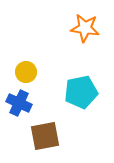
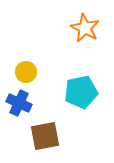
orange star: rotated 20 degrees clockwise
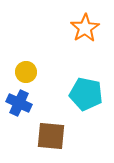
orange star: rotated 12 degrees clockwise
cyan pentagon: moved 5 px right, 2 px down; rotated 24 degrees clockwise
brown square: moved 6 px right; rotated 16 degrees clockwise
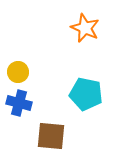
orange star: rotated 16 degrees counterclockwise
yellow circle: moved 8 px left
blue cross: rotated 10 degrees counterclockwise
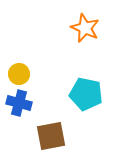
yellow circle: moved 1 px right, 2 px down
brown square: rotated 16 degrees counterclockwise
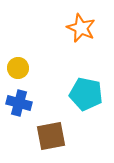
orange star: moved 4 px left
yellow circle: moved 1 px left, 6 px up
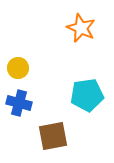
cyan pentagon: moved 1 px right, 1 px down; rotated 20 degrees counterclockwise
brown square: moved 2 px right
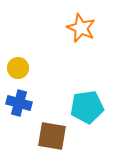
cyan pentagon: moved 12 px down
brown square: moved 1 px left; rotated 20 degrees clockwise
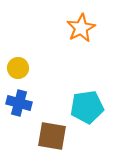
orange star: rotated 20 degrees clockwise
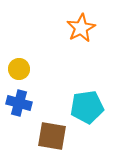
yellow circle: moved 1 px right, 1 px down
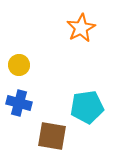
yellow circle: moved 4 px up
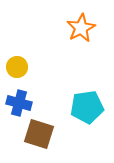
yellow circle: moved 2 px left, 2 px down
brown square: moved 13 px left, 2 px up; rotated 8 degrees clockwise
